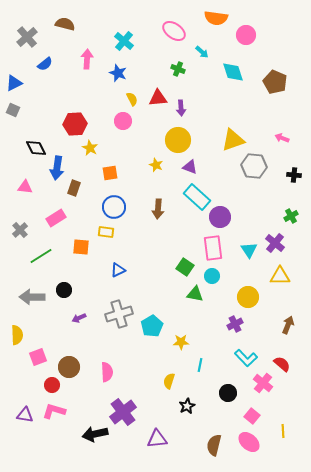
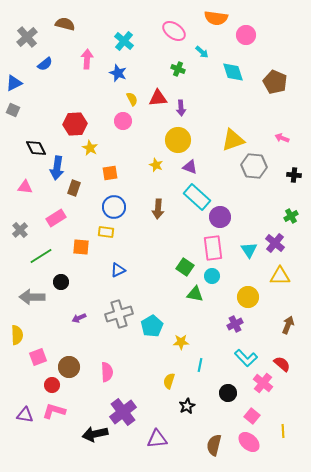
black circle at (64, 290): moved 3 px left, 8 px up
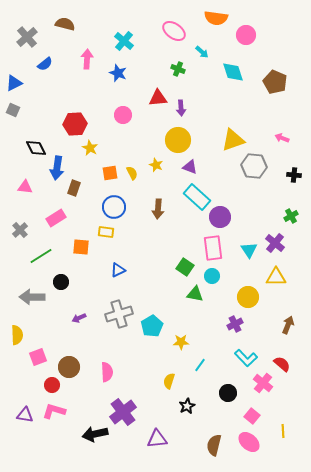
yellow semicircle at (132, 99): moved 74 px down
pink circle at (123, 121): moved 6 px up
yellow triangle at (280, 276): moved 4 px left, 1 px down
cyan line at (200, 365): rotated 24 degrees clockwise
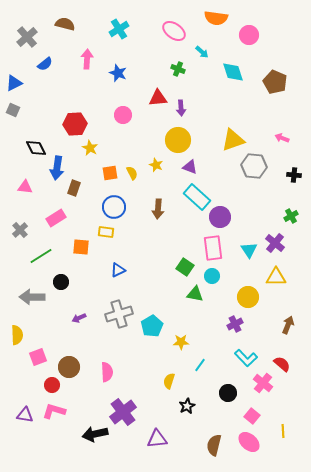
pink circle at (246, 35): moved 3 px right
cyan cross at (124, 41): moved 5 px left, 12 px up; rotated 18 degrees clockwise
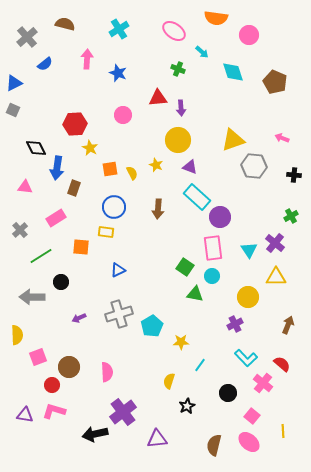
orange square at (110, 173): moved 4 px up
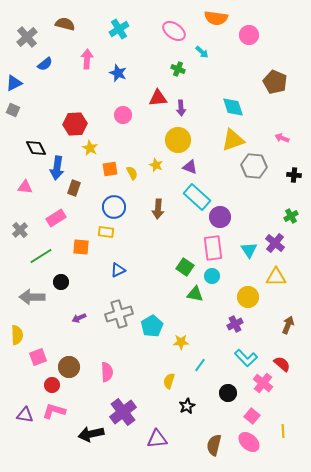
cyan diamond at (233, 72): moved 35 px down
black arrow at (95, 434): moved 4 px left
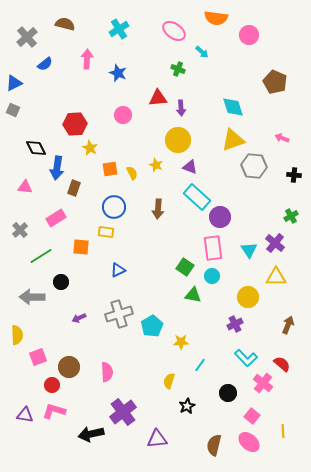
green triangle at (195, 294): moved 2 px left, 1 px down
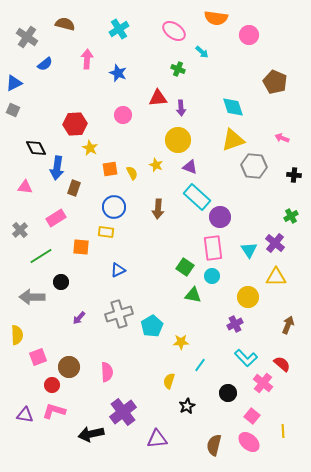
gray cross at (27, 37): rotated 15 degrees counterclockwise
purple arrow at (79, 318): rotated 24 degrees counterclockwise
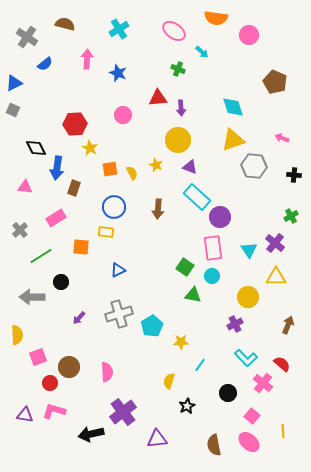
red circle at (52, 385): moved 2 px left, 2 px up
brown semicircle at (214, 445): rotated 25 degrees counterclockwise
